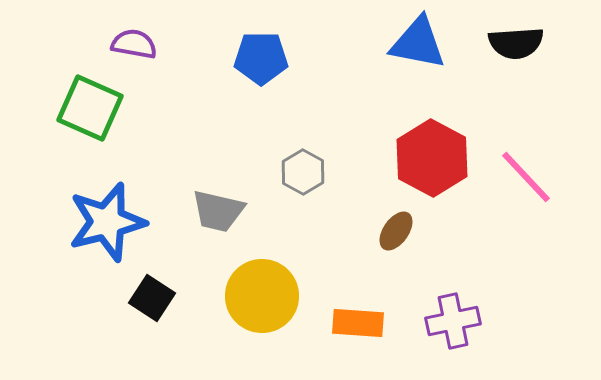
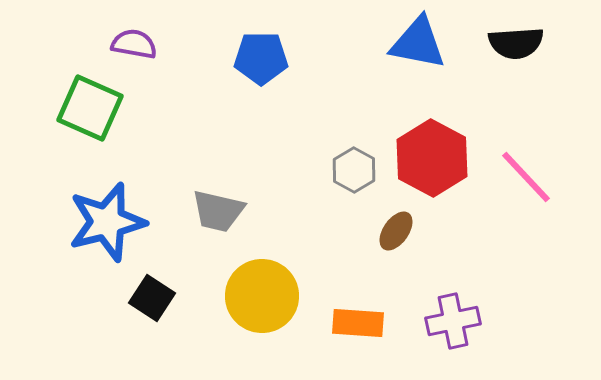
gray hexagon: moved 51 px right, 2 px up
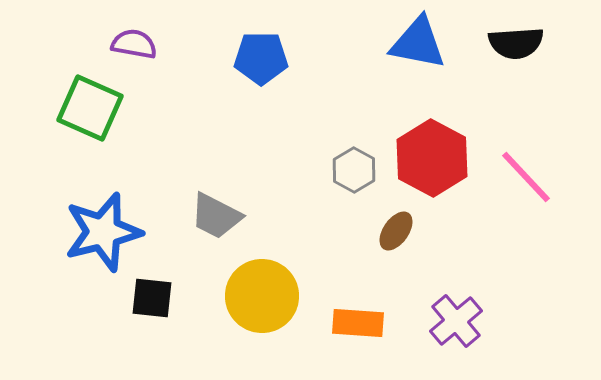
gray trapezoid: moved 2 px left, 5 px down; rotated 14 degrees clockwise
blue star: moved 4 px left, 10 px down
black square: rotated 27 degrees counterclockwise
purple cross: moved 3 px right; rotated 28 degrees counterclockwise
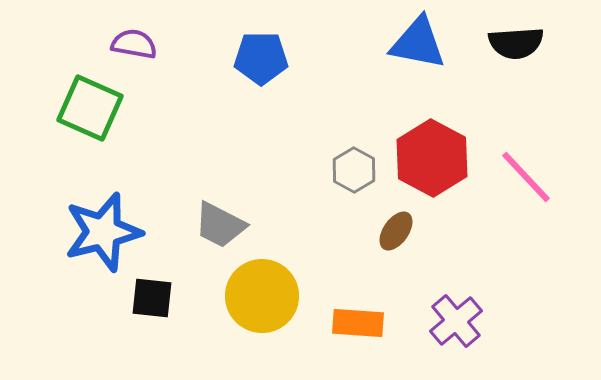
gray trapezoid: moved 4 px right, 9 px down
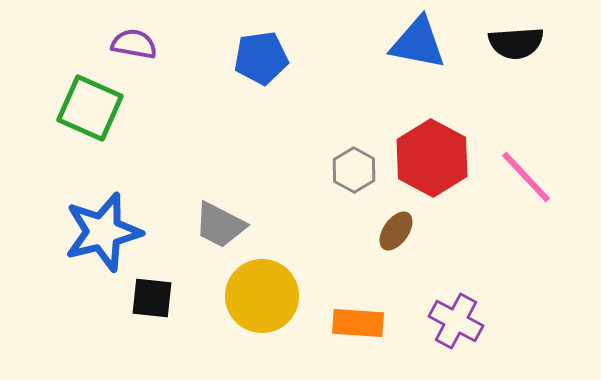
blue pentagon: rotated 8 degrees counterclockwise
purple cross: rotated 22 degrees counterclockwise
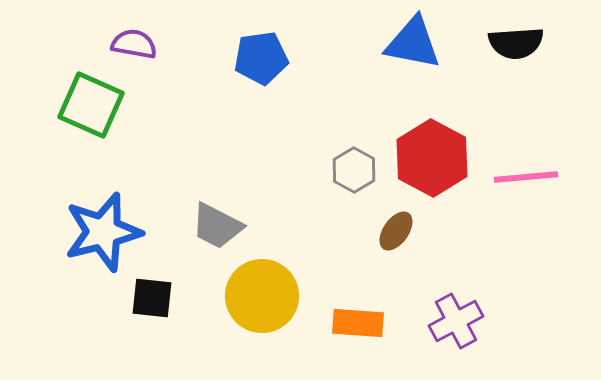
blue triangle: moved 5 px left
green square: moved 1 px right, 3 px up
pink line: rotated 52 degrees counterclockwise
gray trapezoid: moved 3 px left, 1 px down
purple cross: rotated 34 degrees clockwise
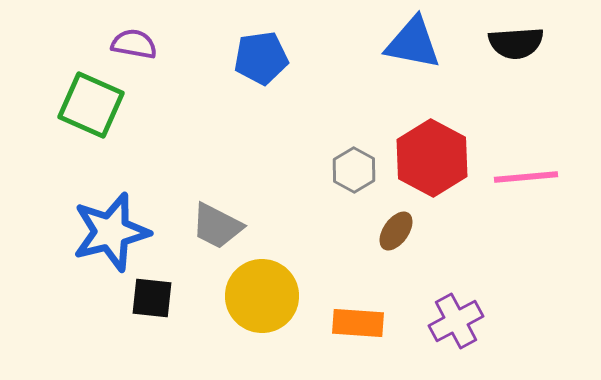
blue star: moved 8 px right
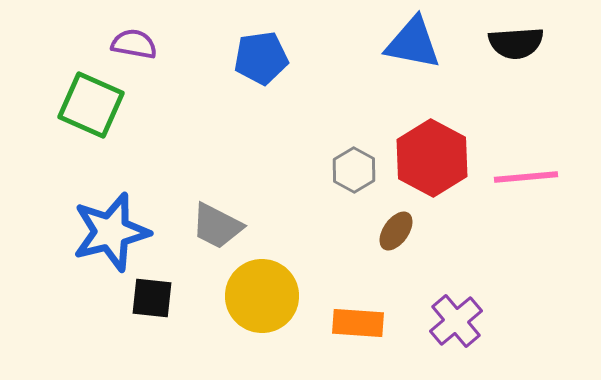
purple cross: rotated 12 degrees counterclockwise
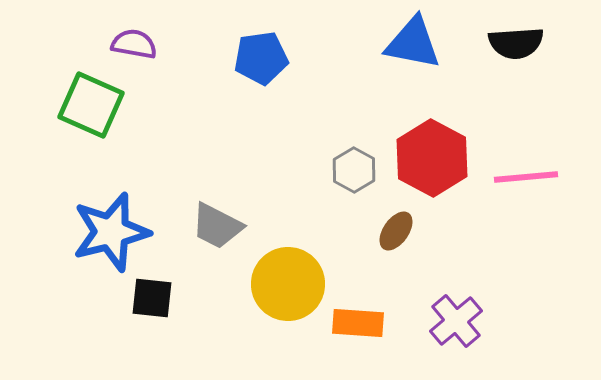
yellow circle: moved 26 px right, 12 px up
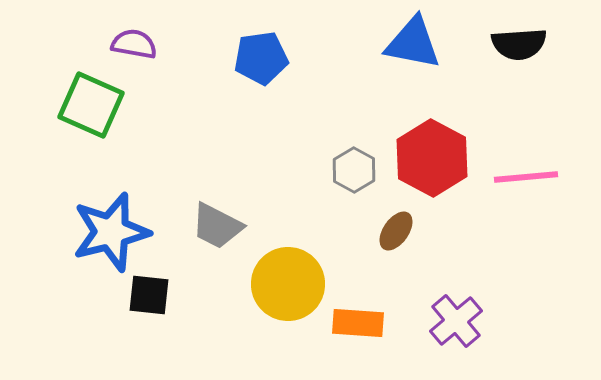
black semicircle: moved 3 px right, 1 px down
black square: moved 3 px left, 3 px up
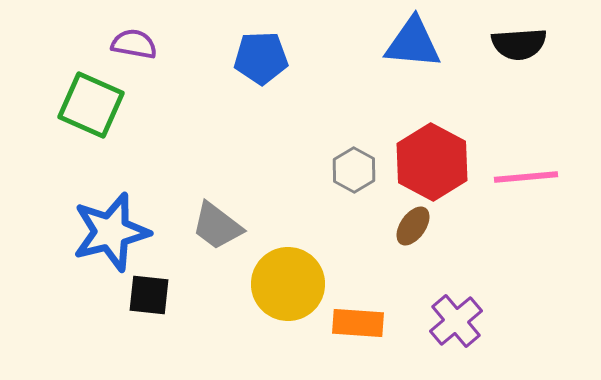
blue triangle: rotated 6 degrees counterclockwise
blue pentagon: rotated 6 degrees clockwise
red hexagon: moved 4 px down
gray trapezoid: rotated 10 degrees clockwise
brown ellipse: moved 17 px right, 5 px up
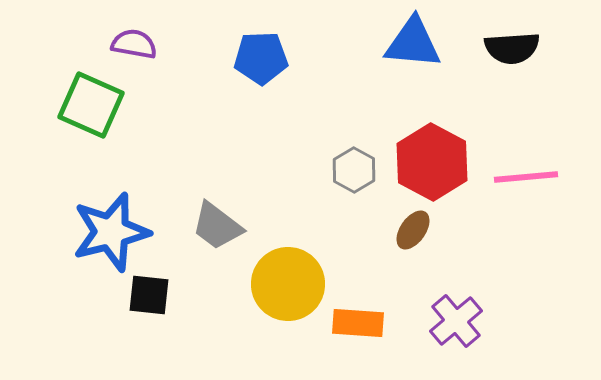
black semicircle: moved 7 px left, 4 px down
brown ellipse: moved 4 px down
